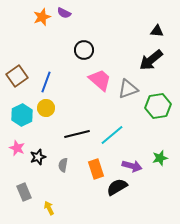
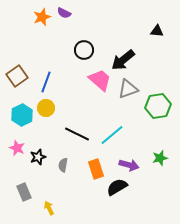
black arrow: moved 28 px left
black line: rotated 40 degrees clockwise
purple arrow: moved 3 px left, 1 px up
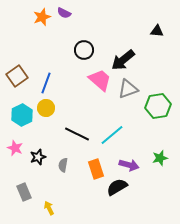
blue line: moved 1 px down
pink star: moved 2 px left
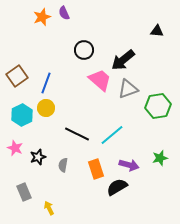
purple semicircle: rotated 40 degrees clockwise
